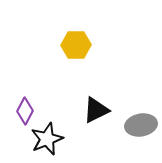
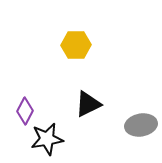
black triangle: moved 8 px left, 6 px up
black star: rotated 12 degrees clockwise
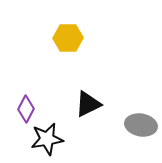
yellow hexagon: moved 8 px left, 7 px up
purple diamond: moved 1 px right, 2 px up
gray ellipse: rotated 20 degrees clockwise
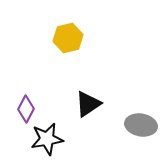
yellow hexagon: rotated 12 degrees counterclockwise
black triangle: rotated 8 degrees counterclockwise
